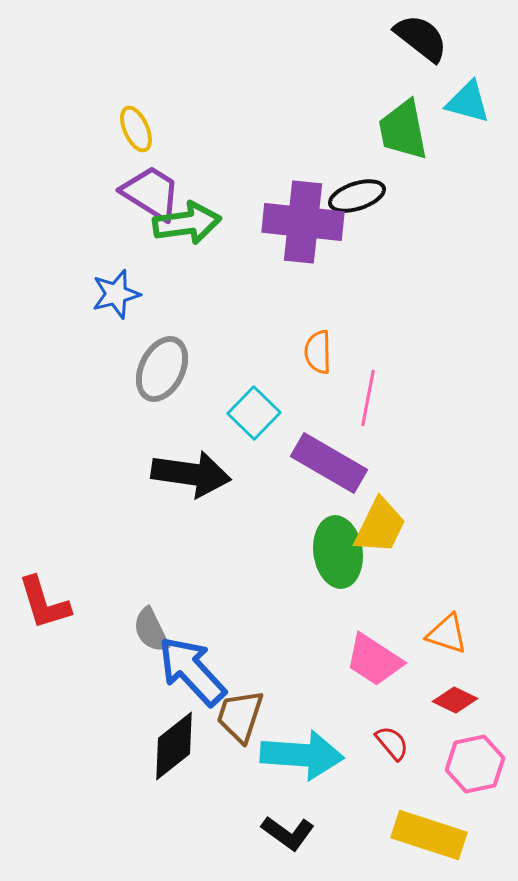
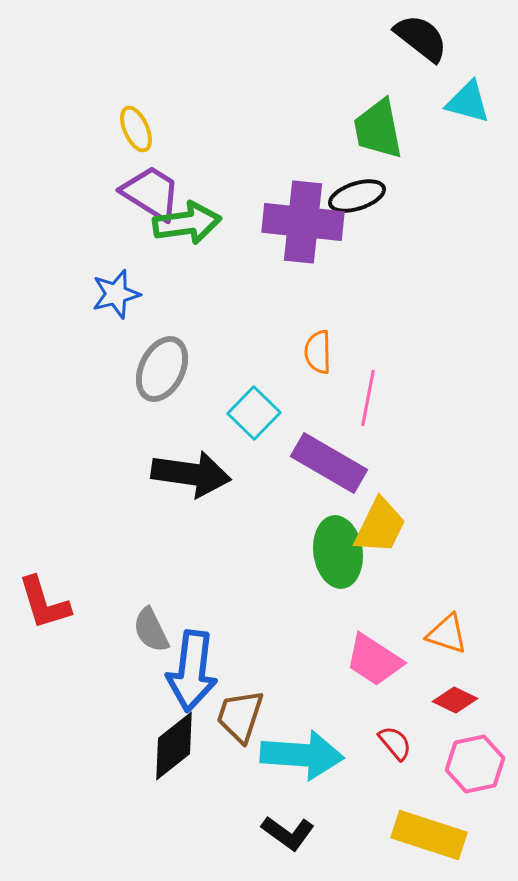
green trapezoid: moved 25 px left, 1 px up
blue arrow: rotated 130 degrees counterclockwise
red semicircle: moved 3 px right
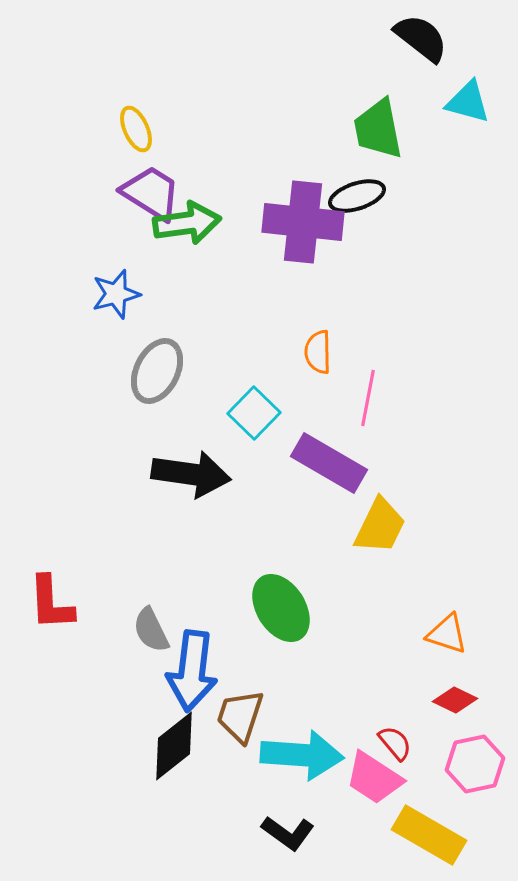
gray ellipse: moved 5 px left, 2 px down
green ellipse: moved 57 px left, 56 px down; rotated 24 degrees counterclockwise
red L-shape: moved 7 px right; rotated 14 degrees clockwise
pink trapezoid: moved 118 px down
yellow rectangle: rotated 12 degrees clockwise
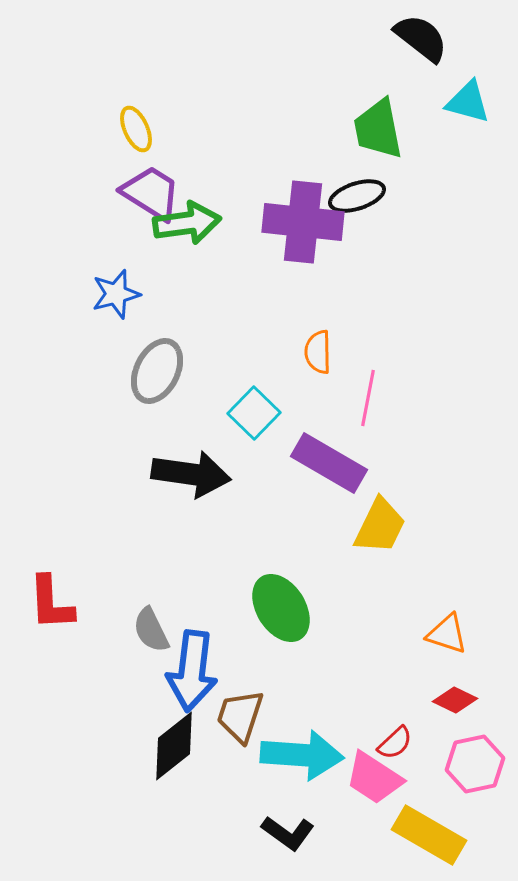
red semicircle: rotated 87 degrees clockwise
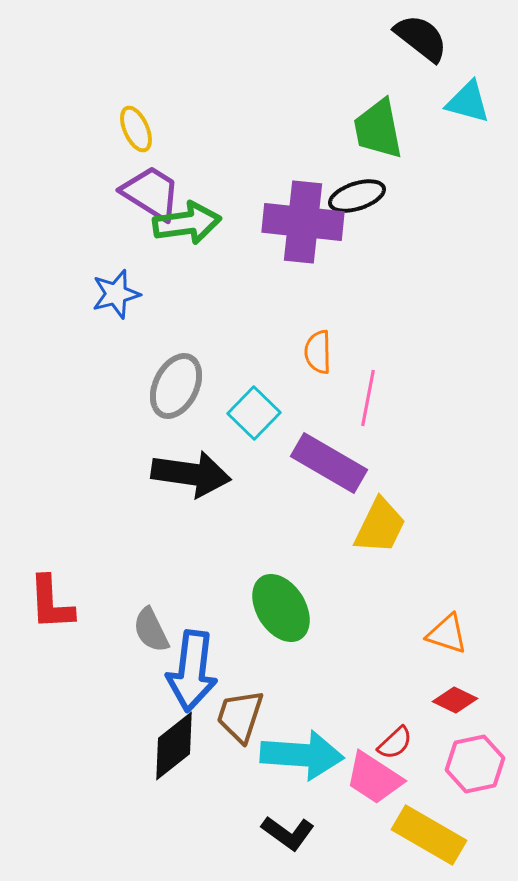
gray ellipse: moved 19 px right, 15 px down
